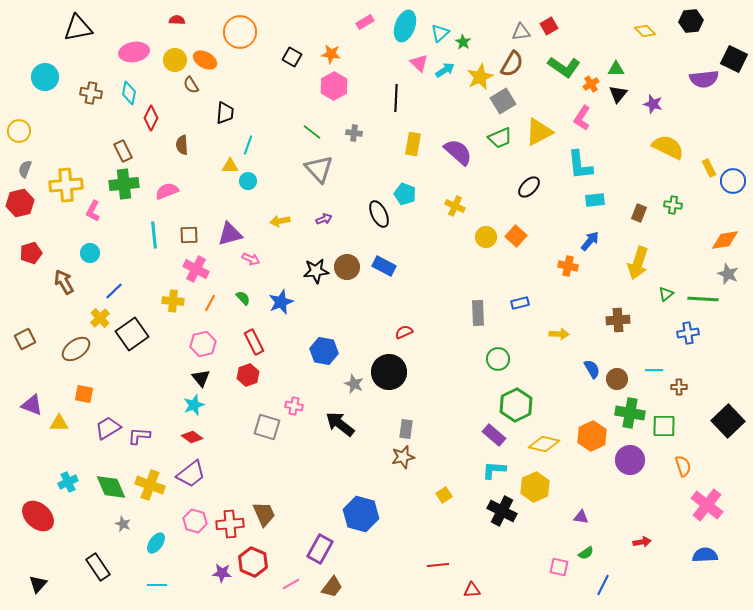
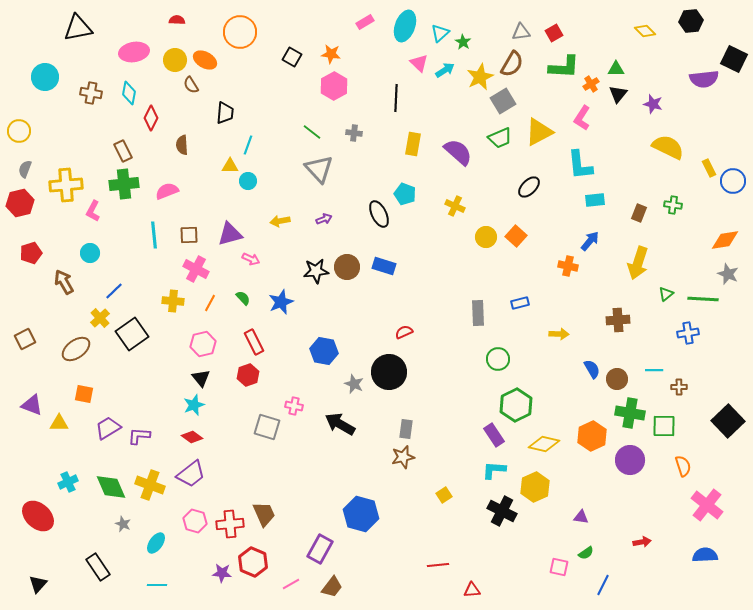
red square at (549, 26): moved 5 px right, 7 px down
green L-shape at (564, 67): rotated 32 degrees counterclockwise
blue rectangle at (384, 266): rotated 10 degrees counterclockwise
black arrow at (340, 424): rotated 8 degrees counterclockwise
purple rectangle at (494, 435): rotated 15 degrees clockwise
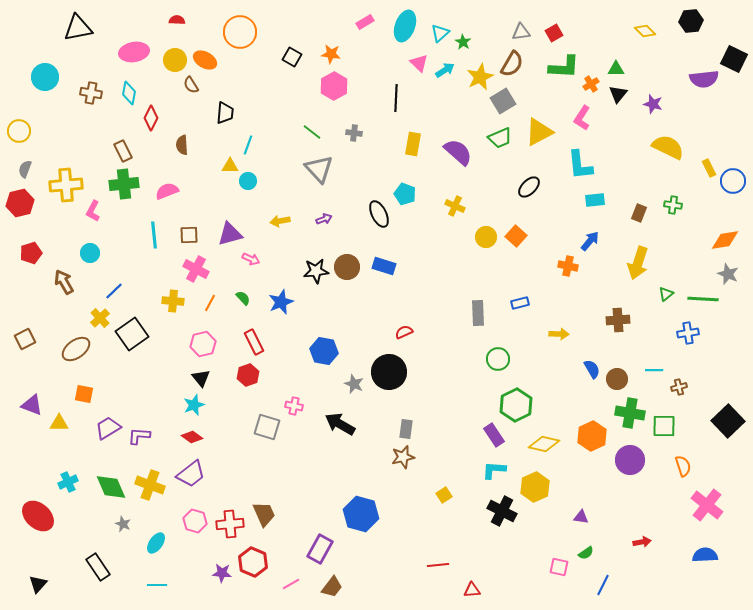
brown cross at (679, 387): rotated 14 degrees counterclockwise
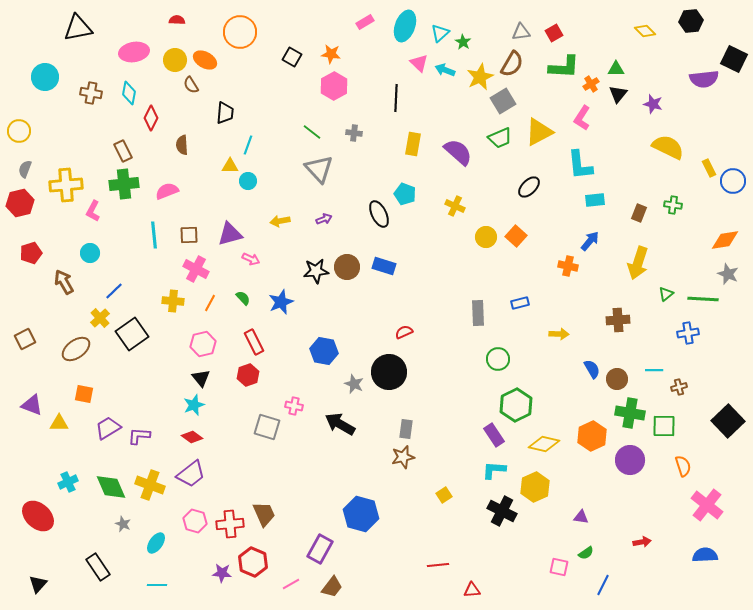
cyan arrow at (445, 70): rotated 126 degrees counterclockwise
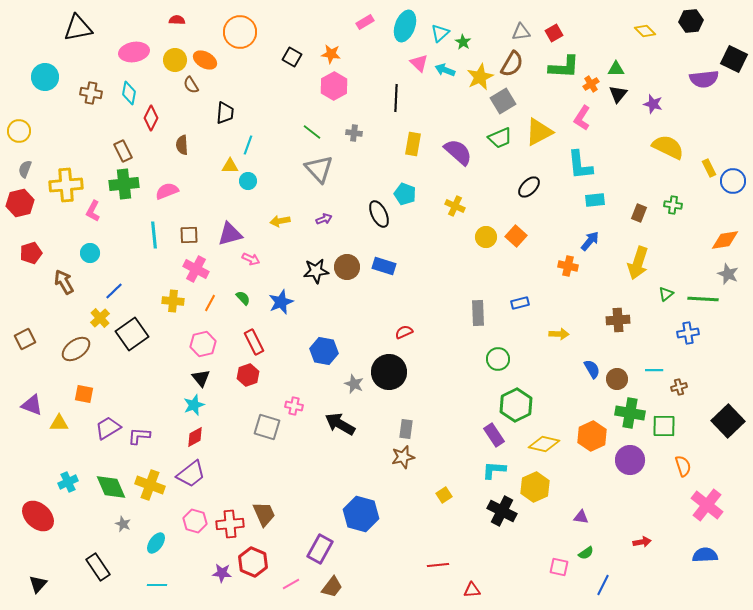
red diamond at (192, 437): moved 3 px right; rotated 65 degrees counterclockwise
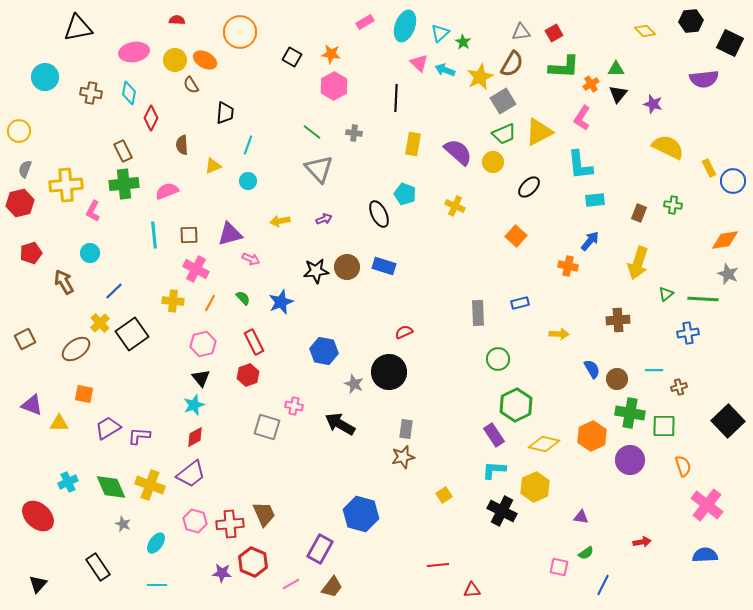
black square at (734, 59): moved 4 px left, 16 px up
green trapezoid at (500, 138): moved 4 px right, 4 px up
yellow triangle at (230, 166): moved 17 px left; rotated 24 degrees counterclockwise
yellow circle at (486, 237): moved 7 px right, 75 px up
yellow cross at (100, 318): moved 5 px down
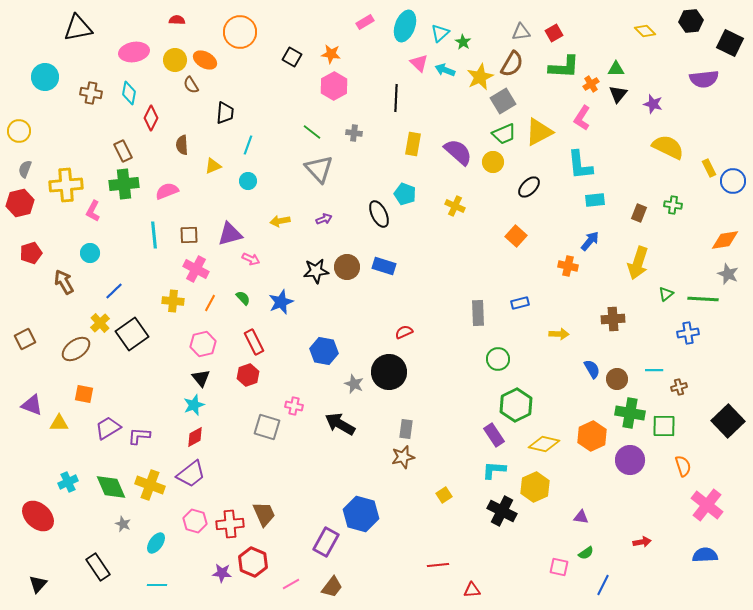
brown cross at (618, 320): moved 5 px left, 1 px up
purple rectangle at (320, 549): moved 6 px right, 7 px up
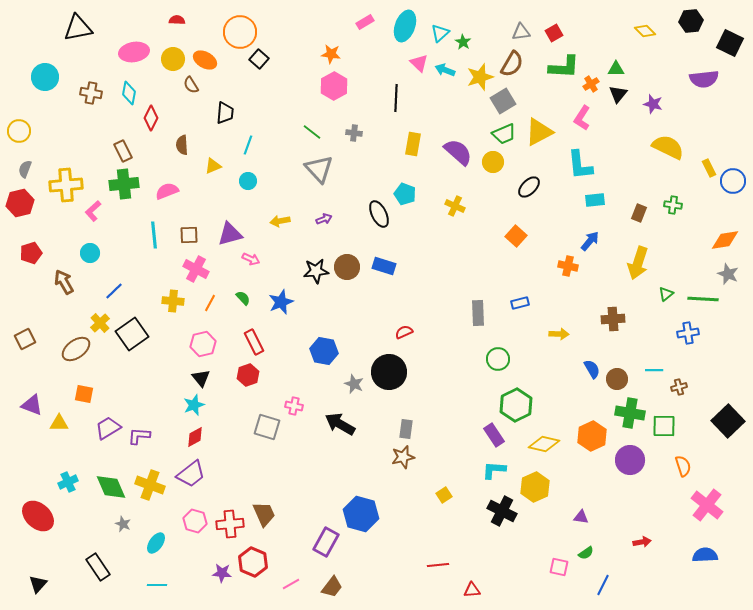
black square at (292, 57): moved 33 px left, 2 px down; rotated 12 degrees clockwise
yellow circle at (175, 60): moved 2 px left, 1 px up
yellow star at (480, 77): rotated 8 degrees clockwise
pink L-shape at (93, 211): rotated 20 degrees clockwise
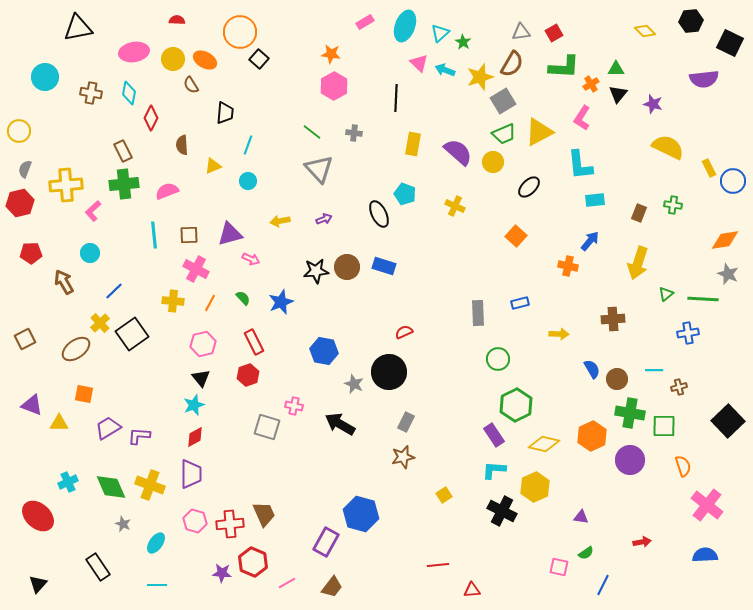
red pentagon at (31, 253): rotated 15 degrees clockwise
gray rectangle at (406, 429): moved 7 px up; rotated 18 degrees clockwise
purple trapezoid at (191, 474): rotated 52 degrees counterclockwise
pink line at (291, 584): moved 4 px left, 1 px up
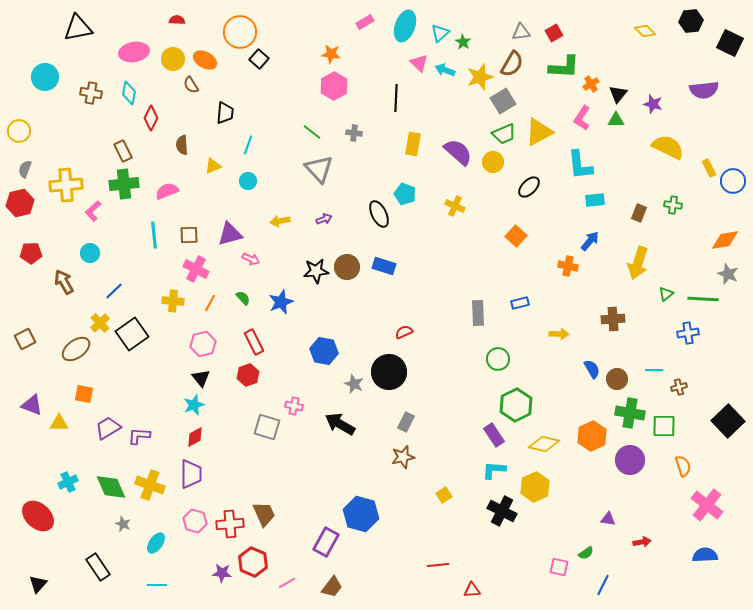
green triangle at (616, 69): moved 51 px down
purple semicircle at (704, 79): moved 11 px down
purple triangle at (581, 517): moved 27 px right, 2 px down
